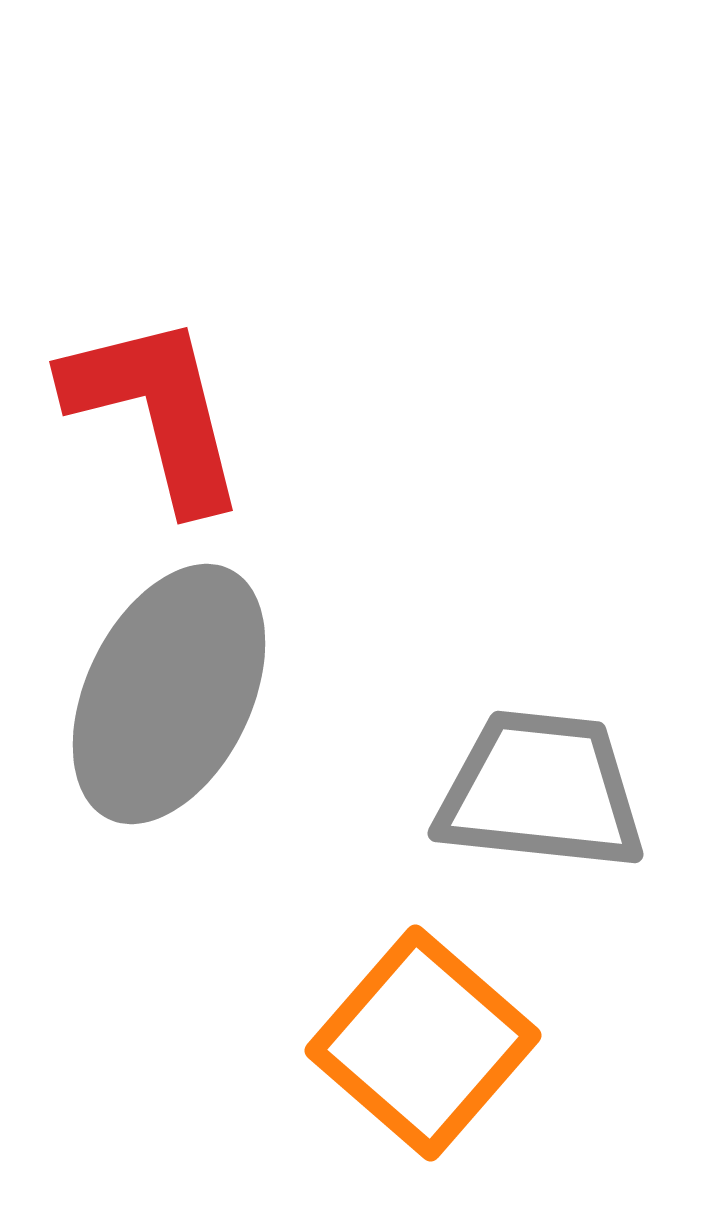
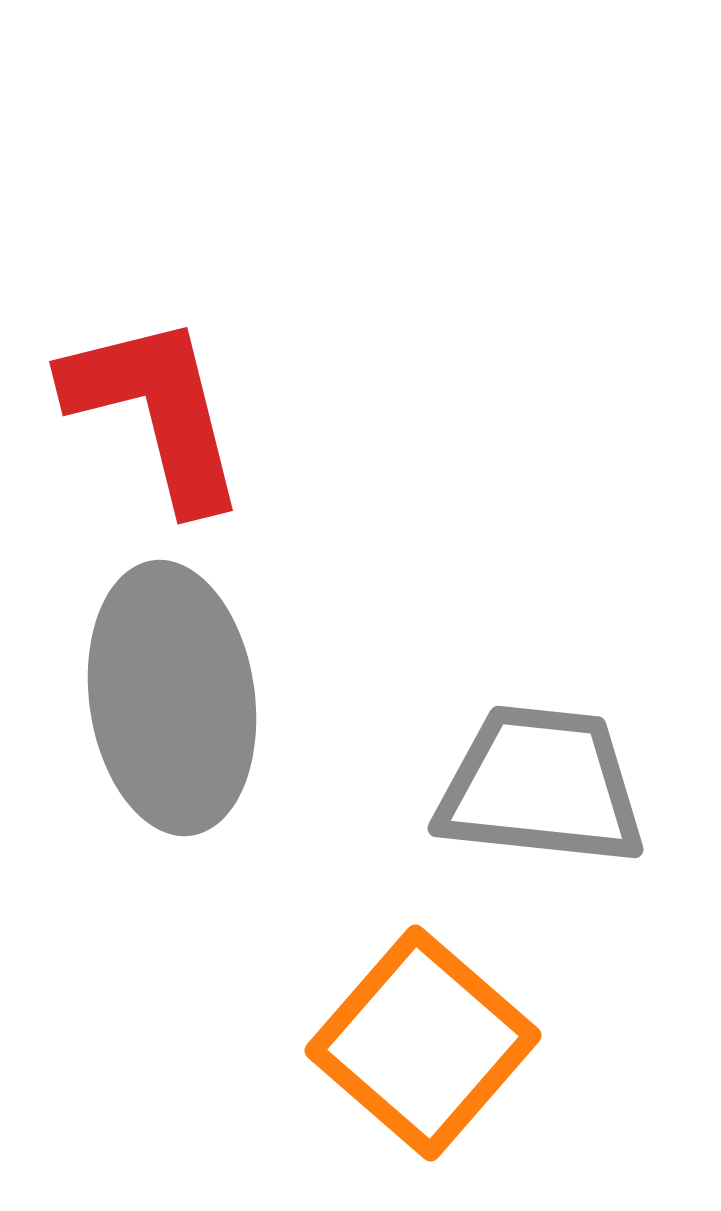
gray ellipse: moved 3 px right, 4 px down; rotated 34 degrees counterclockwise
gray trapezoid: moved 5 px up
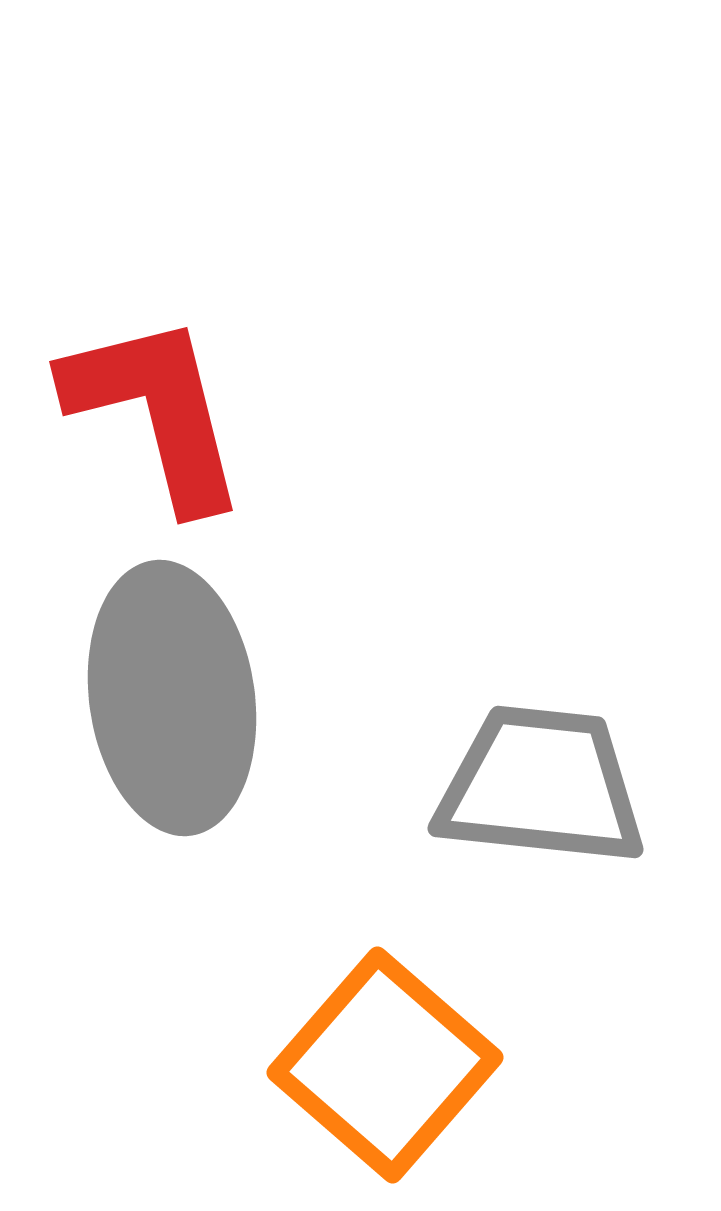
orange square: moved 38 px left, 22 px down
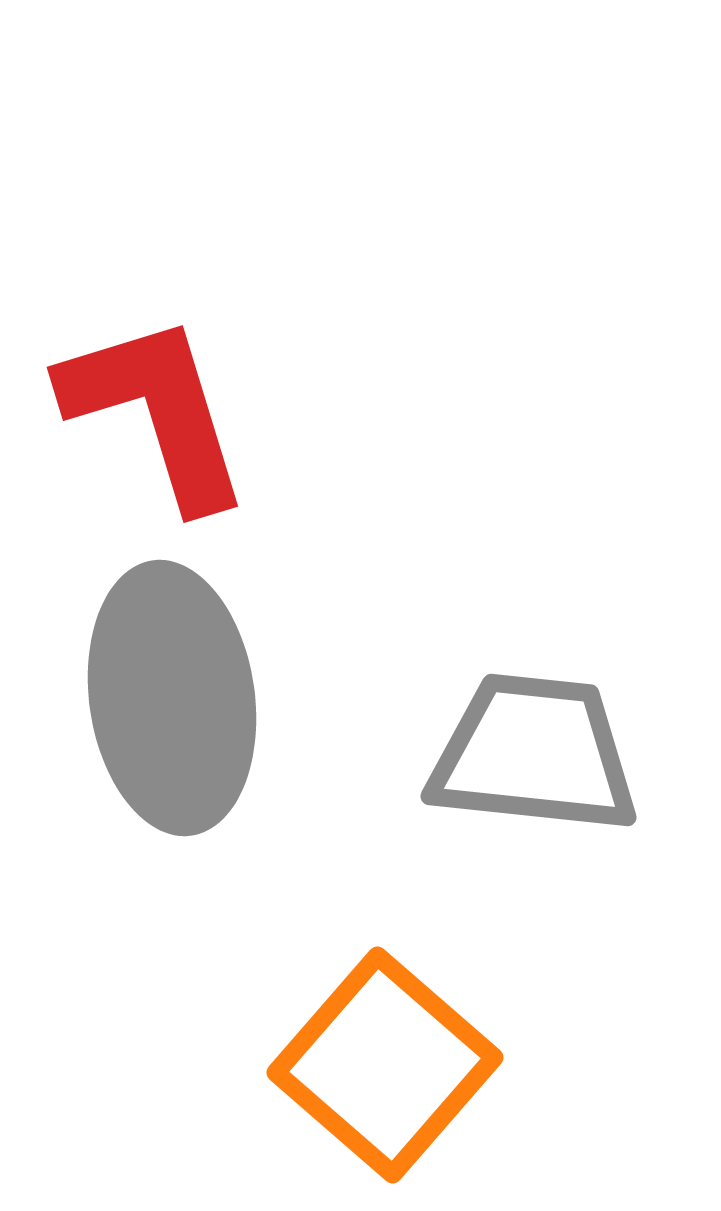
red L-shape: rotated 3 degrees counterclockwise
gray trapezoid: moved 7 px left, 32 px up
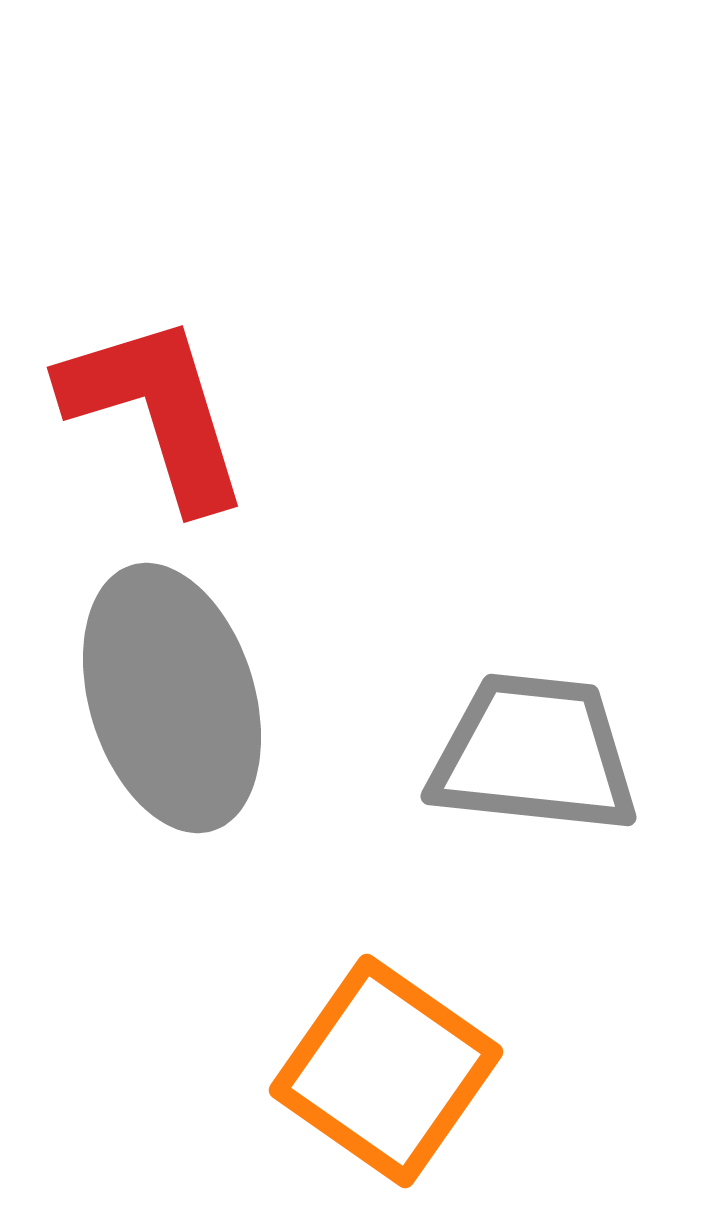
gray ellipse: rotated 9 degrees counterclockwise
orange square: moved 1 px right, 6 px down; rotated 6 degrees counterclockwise
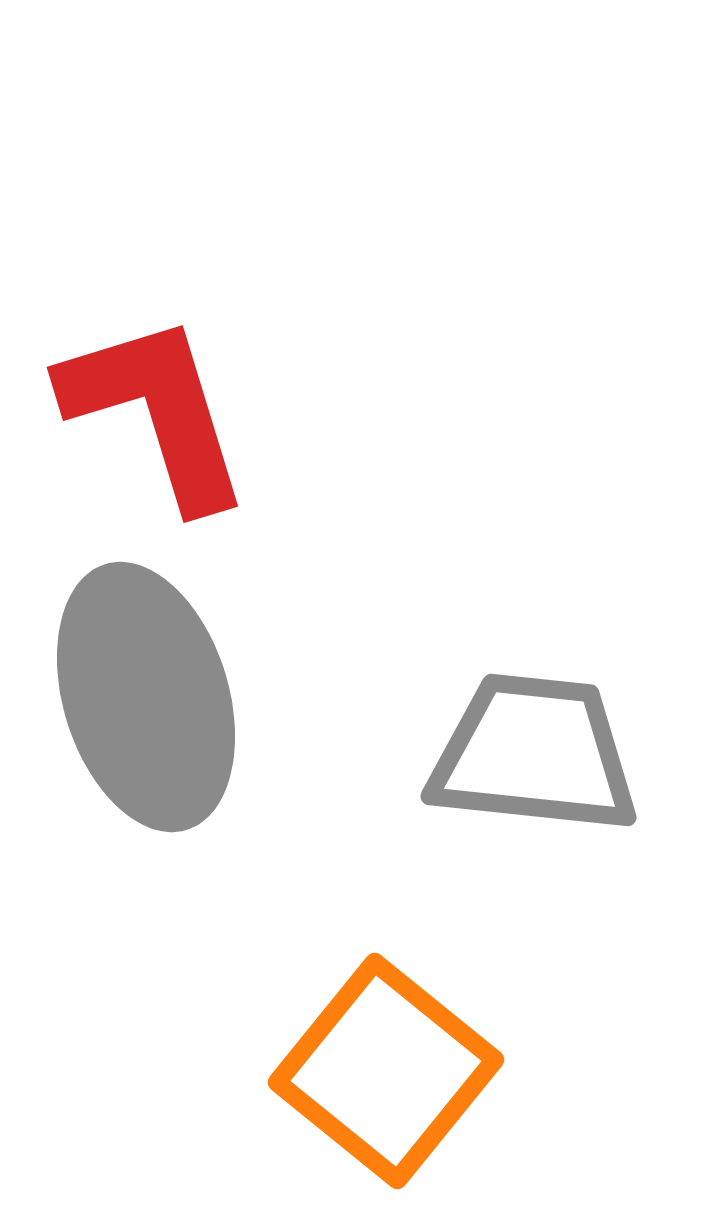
gray ellipse: moved 26 px left, 1 px up
orange square: rotated 4 degrees clockwise
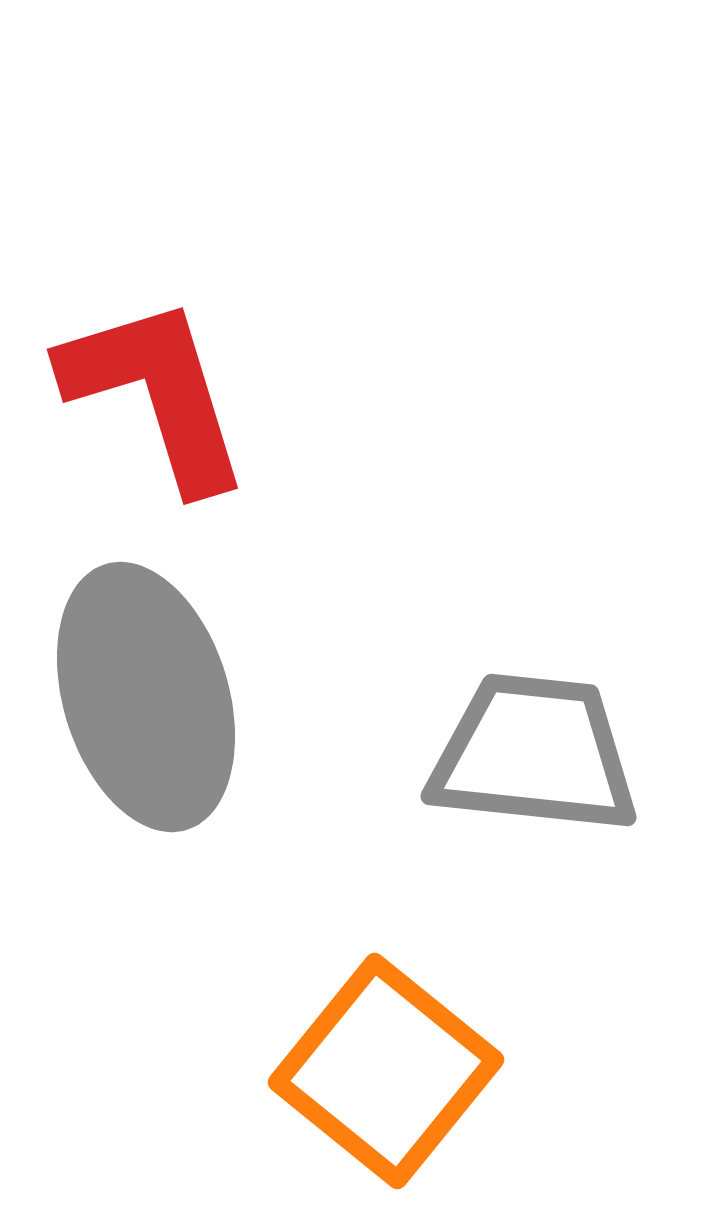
red L-shape: moved 18 px up
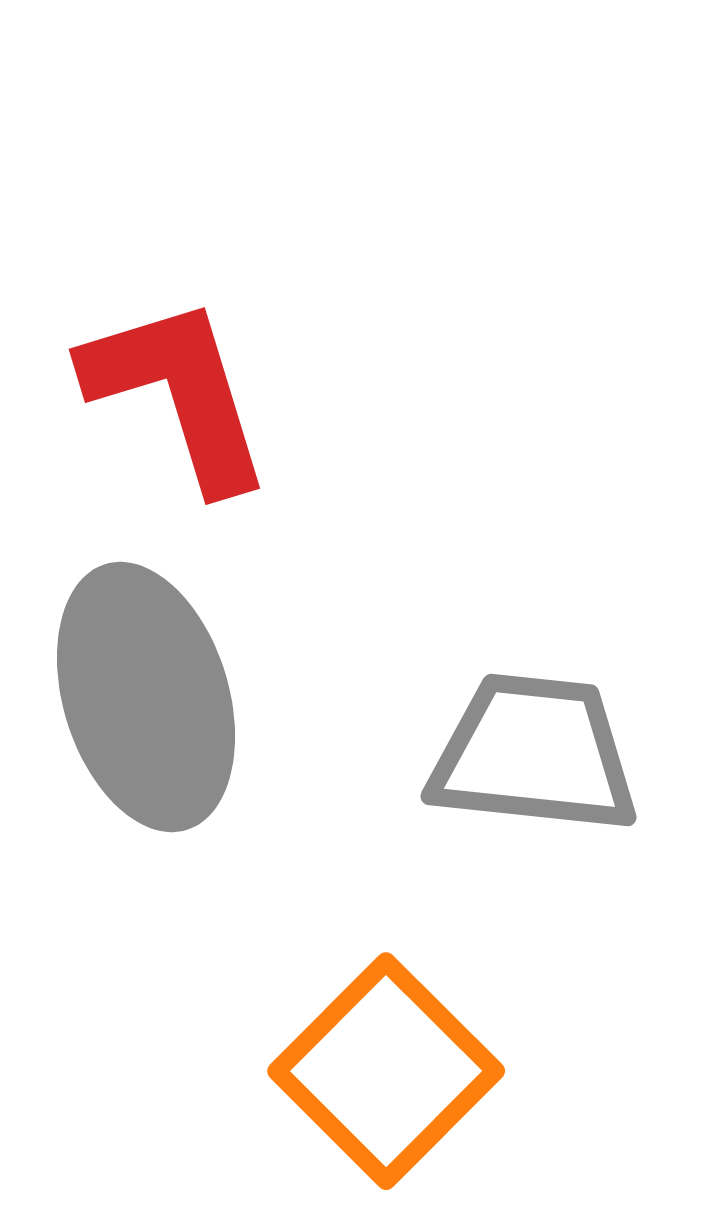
red L-shape: moved 22 px right
orange square: rotated 6 degrees clockwise
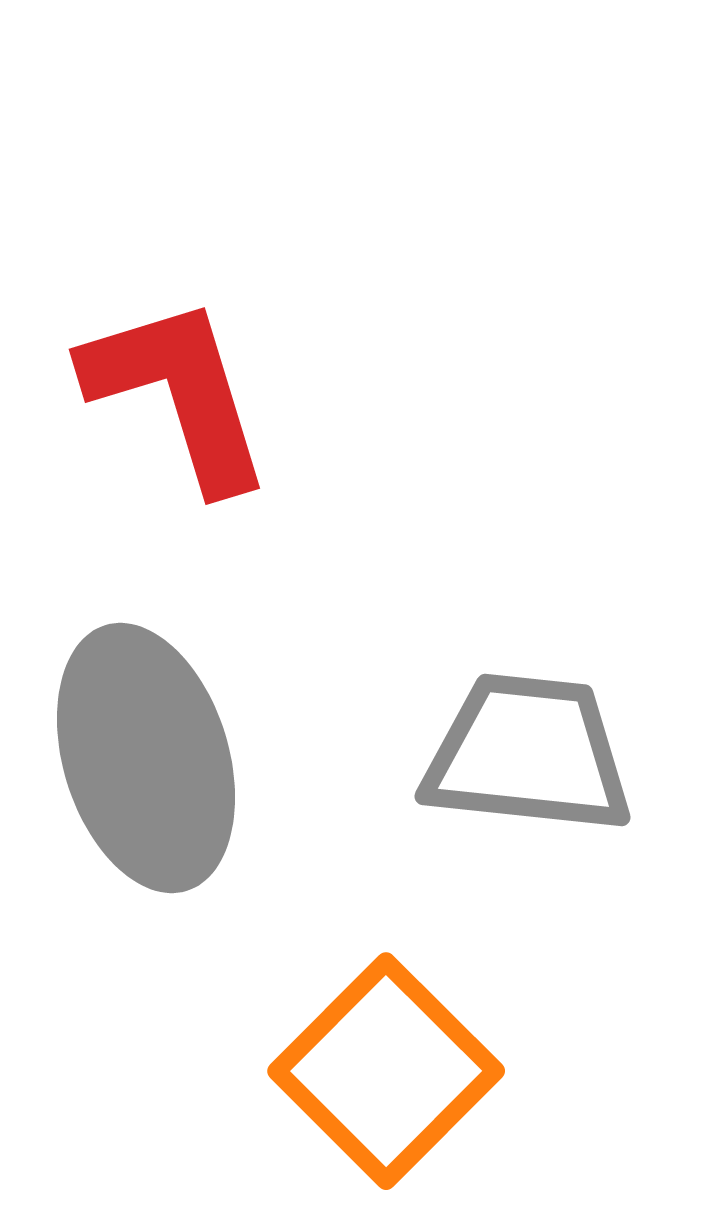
gray ellipse: moved 61 px down
gray trapezoid: moved 6 px left
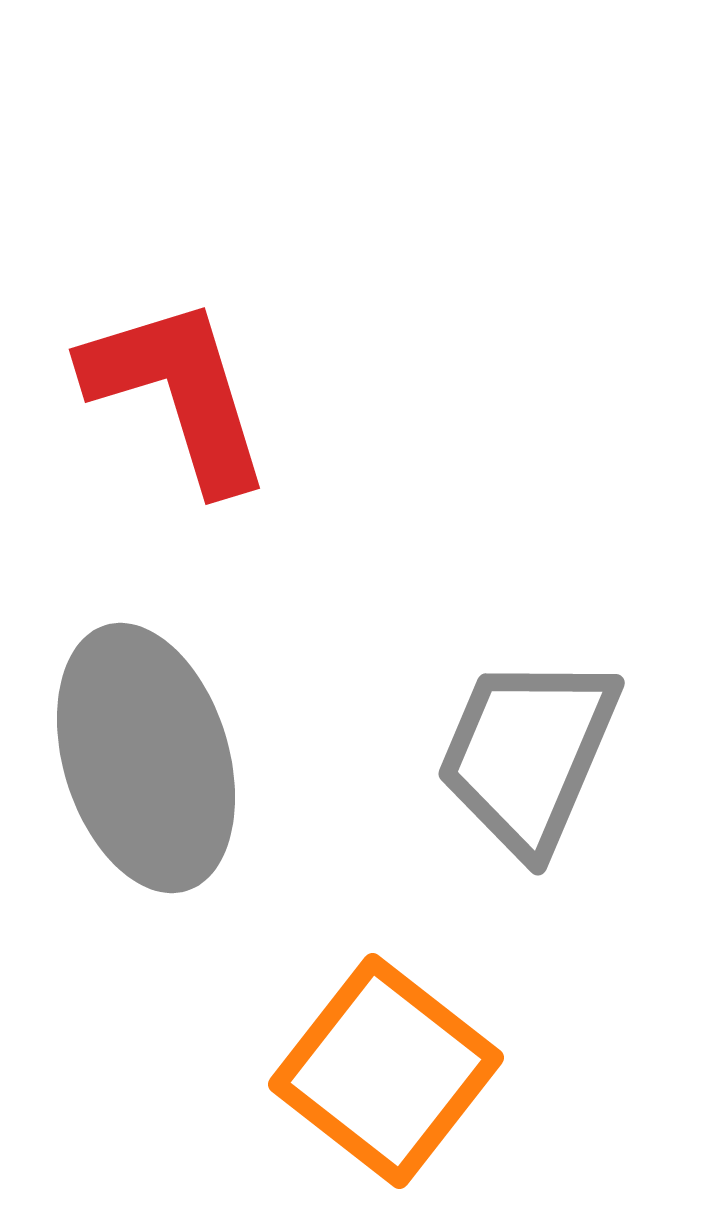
gray trapezoid: rotated 73 degrees counterclockwise
orange square: rotated 7 degrees counterclockwise
